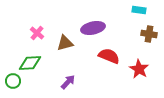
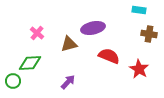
brown triangle: moved 4 px right, 1 px down
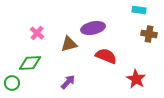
red semicircle: moved 3 px left
red star: moved 3 px left, 10 px down
green circle: moved 1 px left, 2 px down
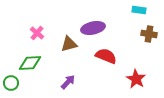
green circle: moved 1 px left
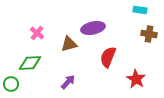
cyan rectangle: moved 1 px right
red semicircle: moved 2 px right, 1 px down; rotated 90 degrees counterclockwise
green circle: moved 1 px down
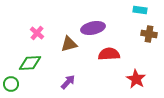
red semicircle: moved 1 px right, 3 px up; rotated 65 degrees clockwise
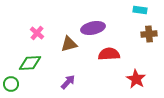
brown cross: rotated 14 degrees counterclockwise
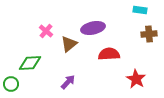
pink cross: moved 9 px right, 2 px up
brown triangle: rotated 24 degrees counterclockwise
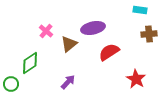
red semicircle: moved 2 px up; rotated 30 degrees counterclockwise
green diamond: rotated 30 degrees counterclockwise
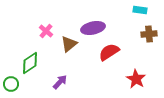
purple arrow: moved 8 px left
